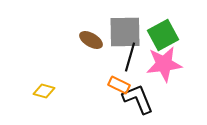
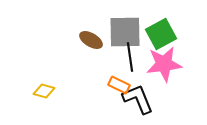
green square: moved 2 px left, 1 px up
black line: rotated 24 degrees counterclockwise
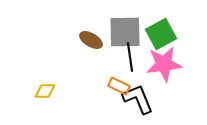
orange rectangle: moved 1 px down
yellow diamond: moved 1 px right; rotated 15 degrees counterclockwise
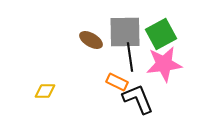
orange rectangle: moved 2 px left, 4 px up
